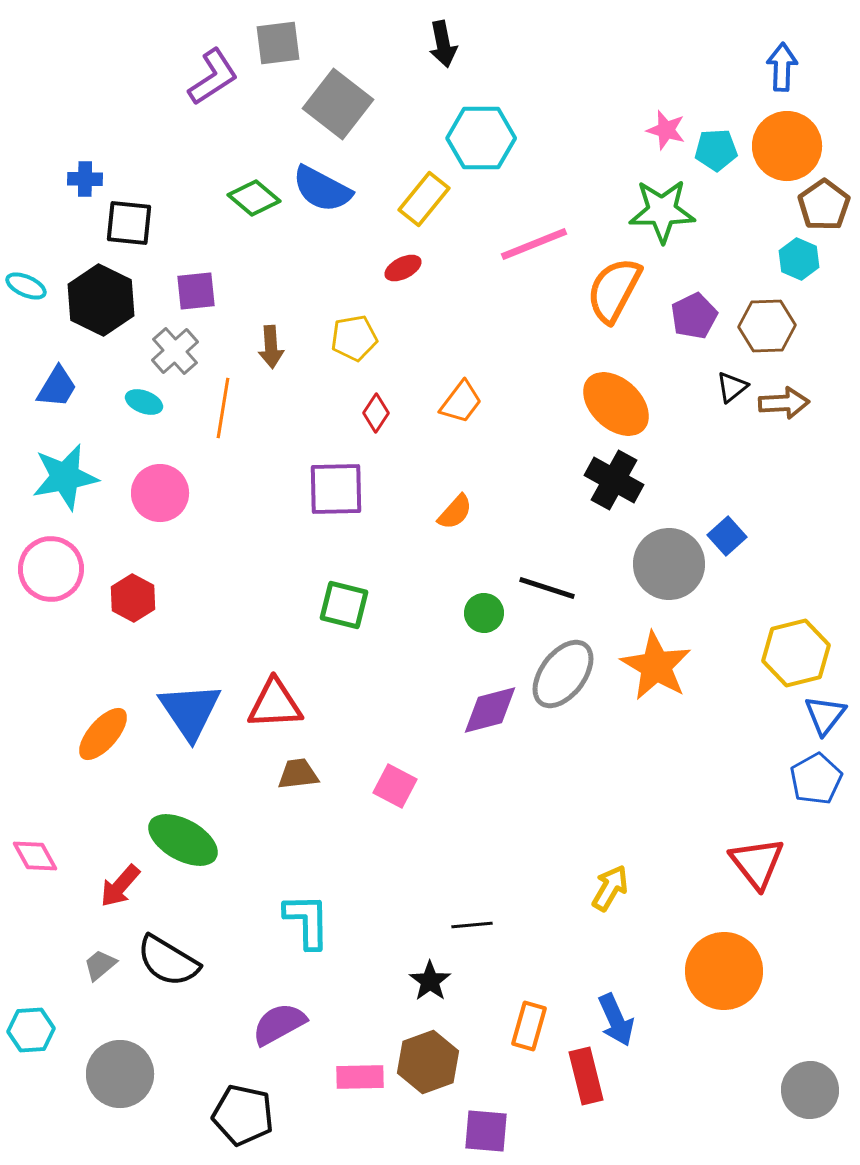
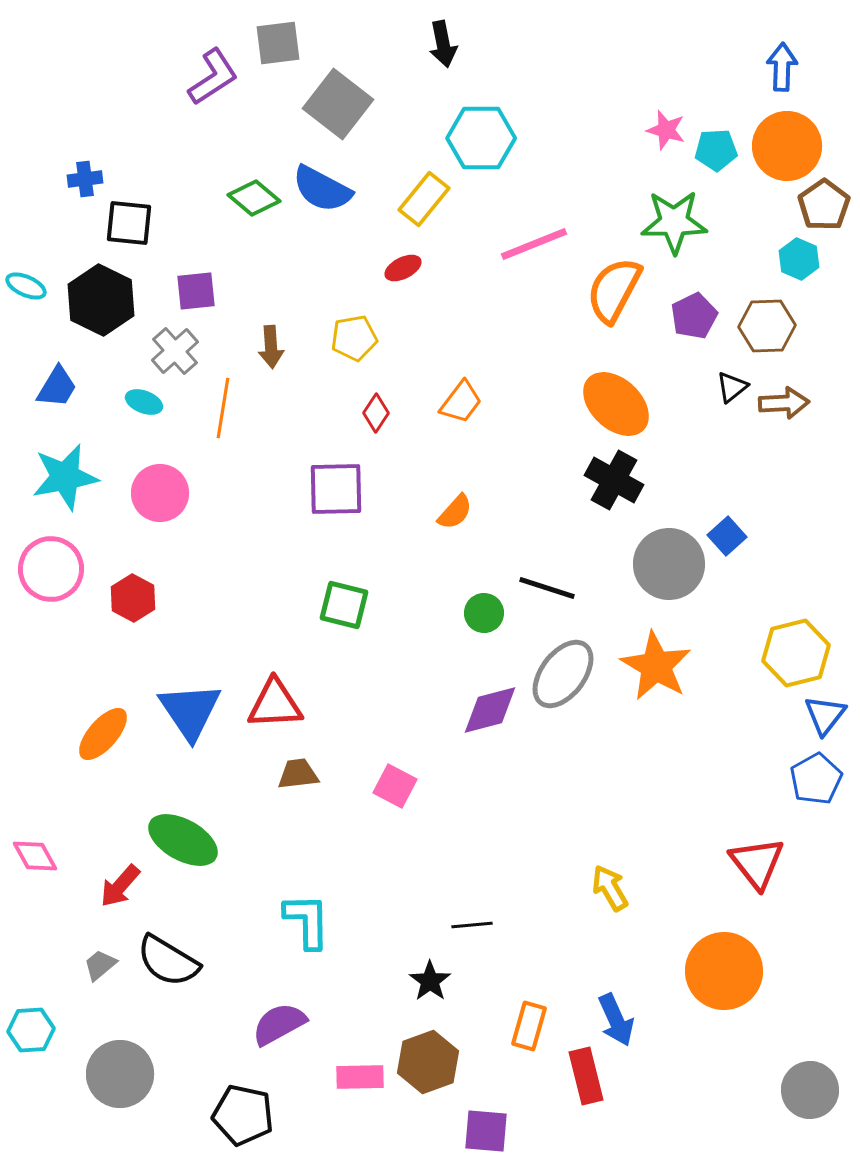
blue cross at (85, 179): rotated 8 degrees counterclockwise
green star at (662, 211): moved 12 px right, 11 px down
yellow arrow at (610, 888): rotated 60 degrees counterclockwise
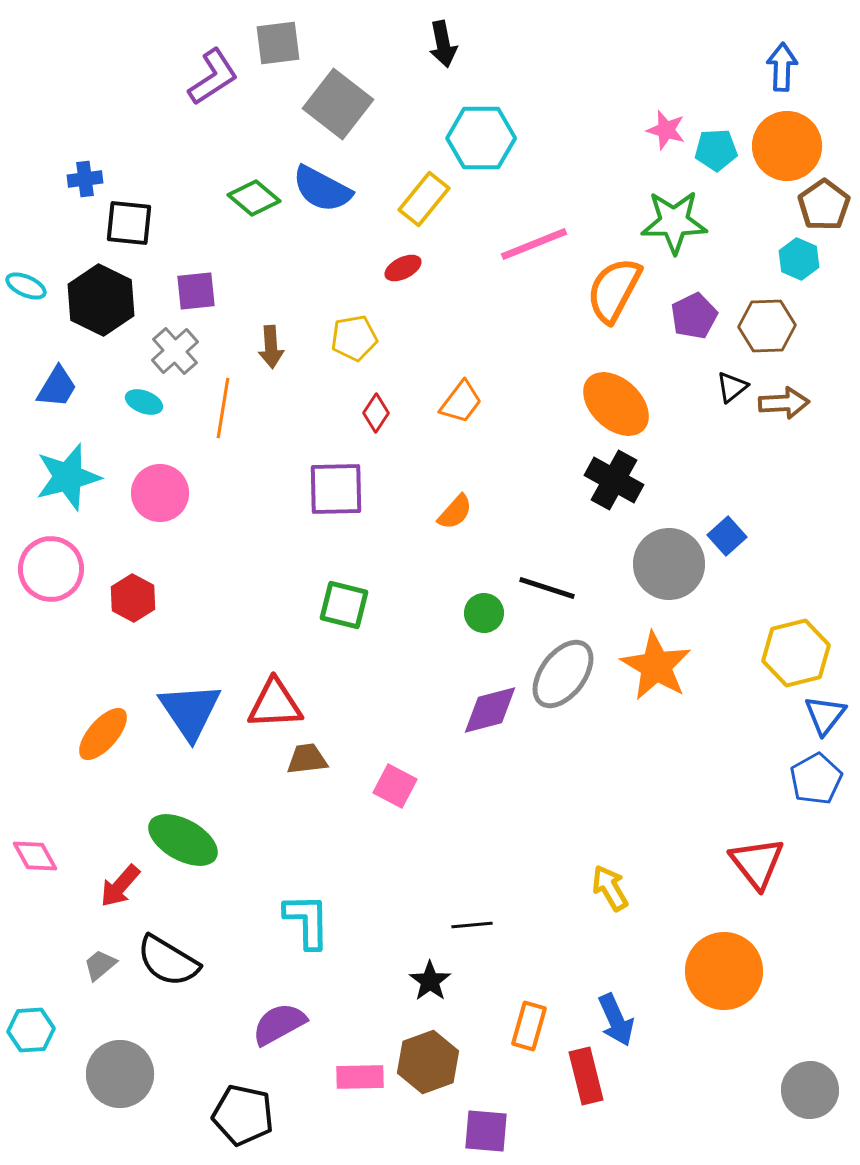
cyan star at (65, 477): moved 3 px right; rotated 4 degrees counterclockwise
brown trapezoid at (298, 774): moved 9 px right, 15 px up
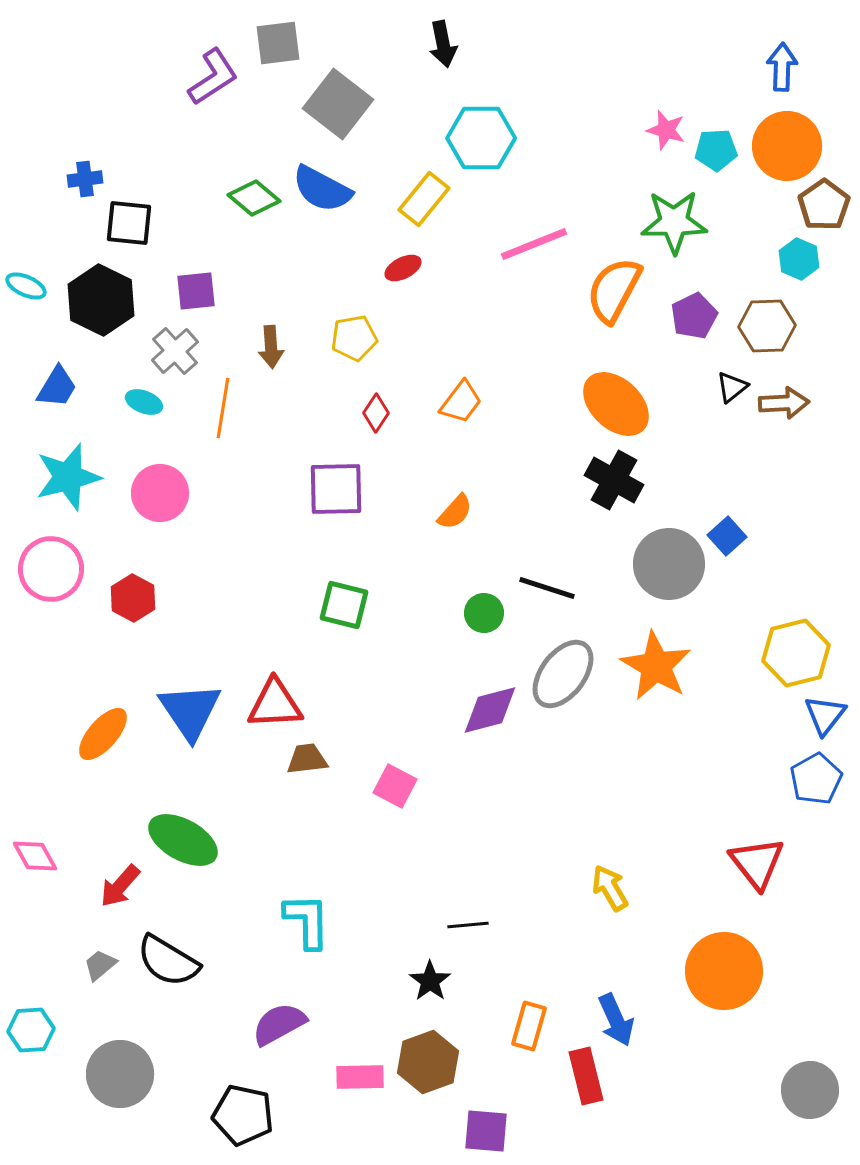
black line at (472, 925): moved 4 px left
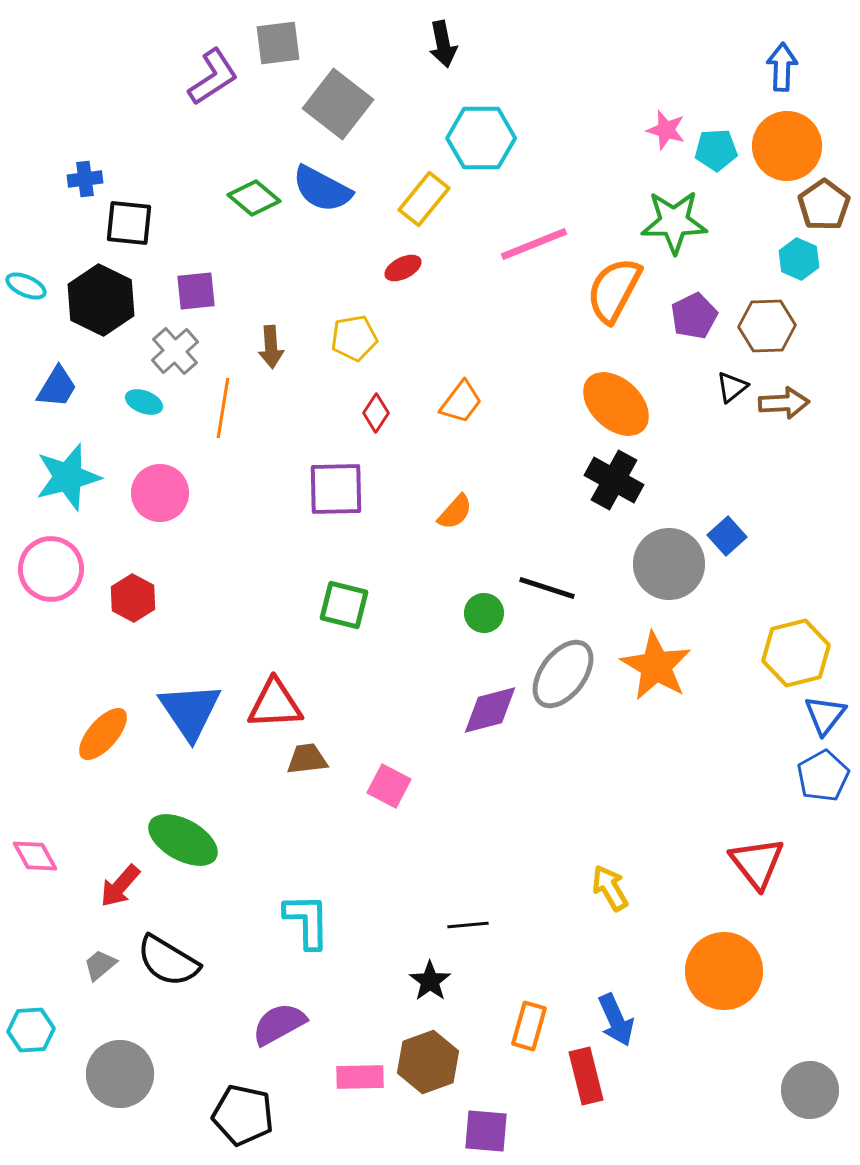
blue pentagon at (816, 779): moved 7 px right, 3 px up
pink square at (395, 786): moved 6 px left
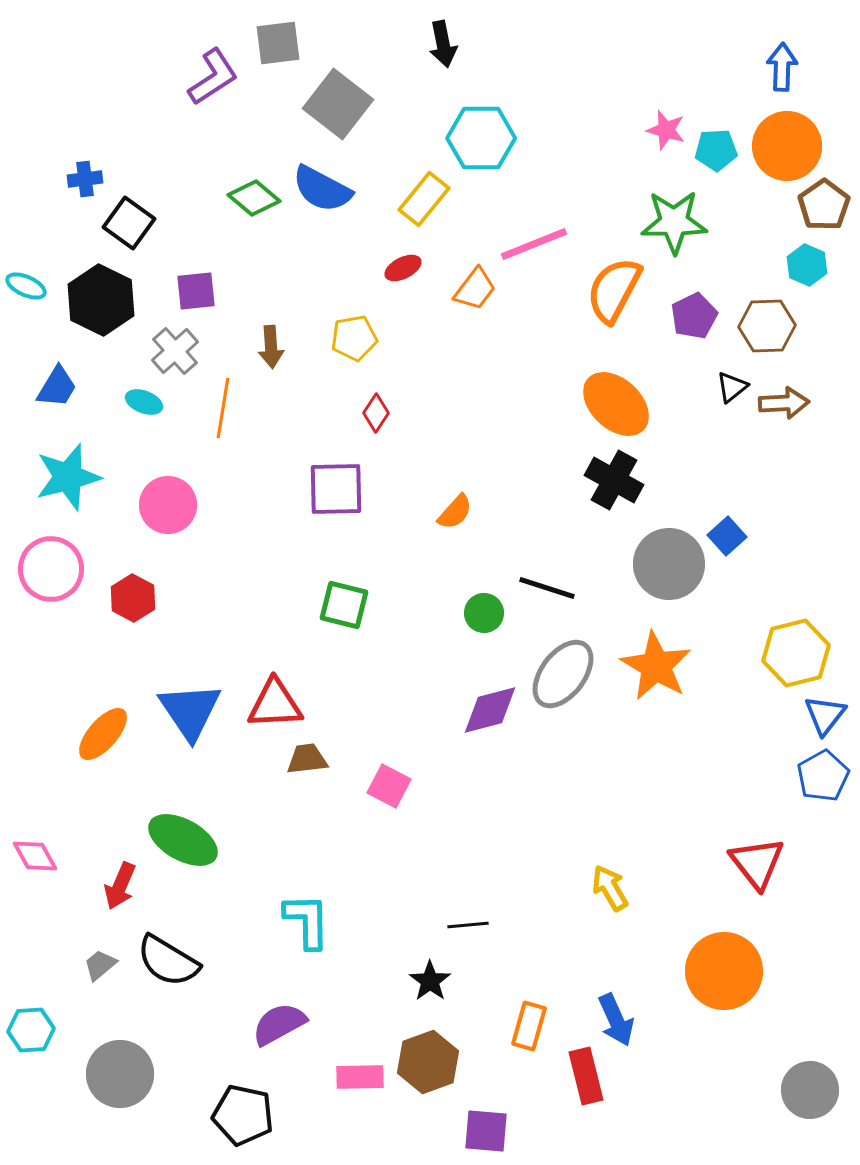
black square at (129, 223): rotated 30 degrees clockwise
cyan hexagon at (799, 259): moved 8 px right, 6 px down
orange trapezoid at (461, 402): moved 14 px right, 113 px up
pink circle at (160, 493): moved 8 px right, 12 px down
red arrow at (120, 886): rotated 18 degrees counterclockwise
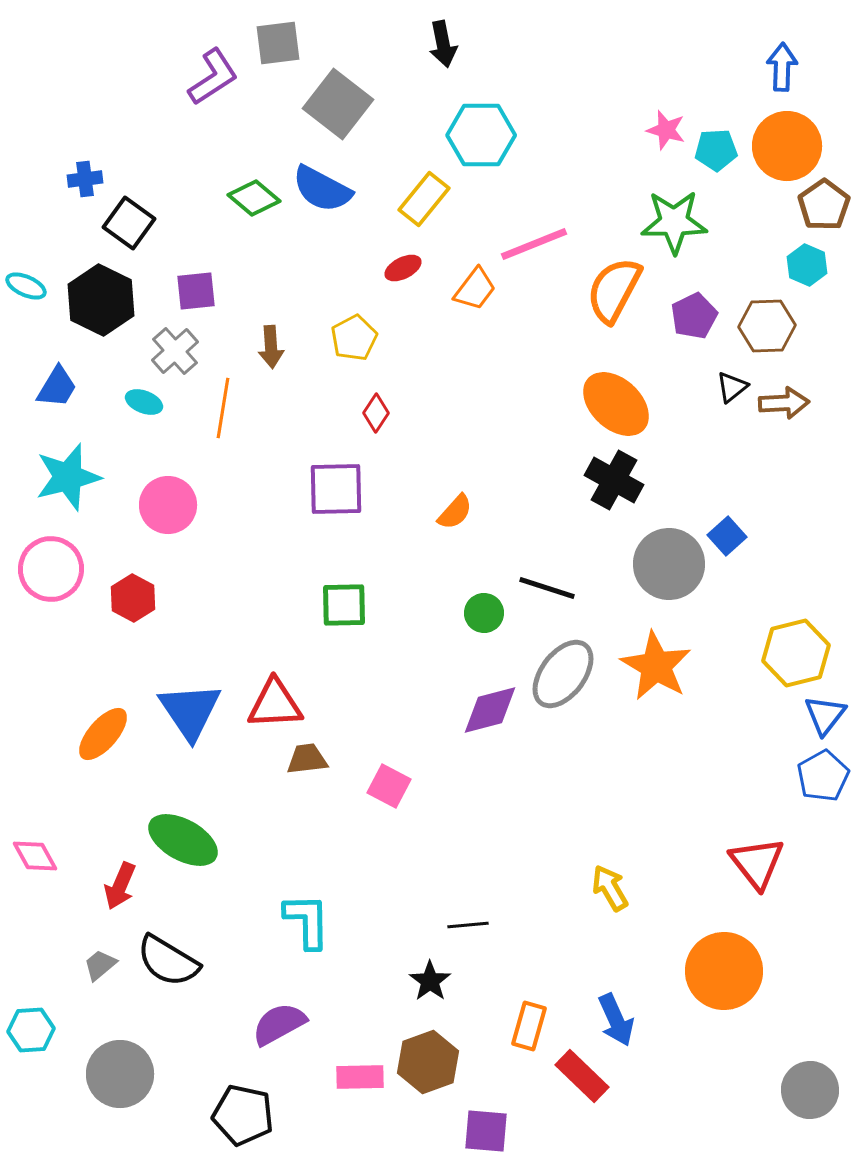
cyan hexagon at (481, 138): moved 3 px up
yellow pentagon at (354, 338): rotated 18 degrees counterclockwise
green square at (344, 605): rotated 15 degrees counterclockwise
red rectangle at (586, 1076): moved 4 px left; rotated 32 degrees counterclockwise
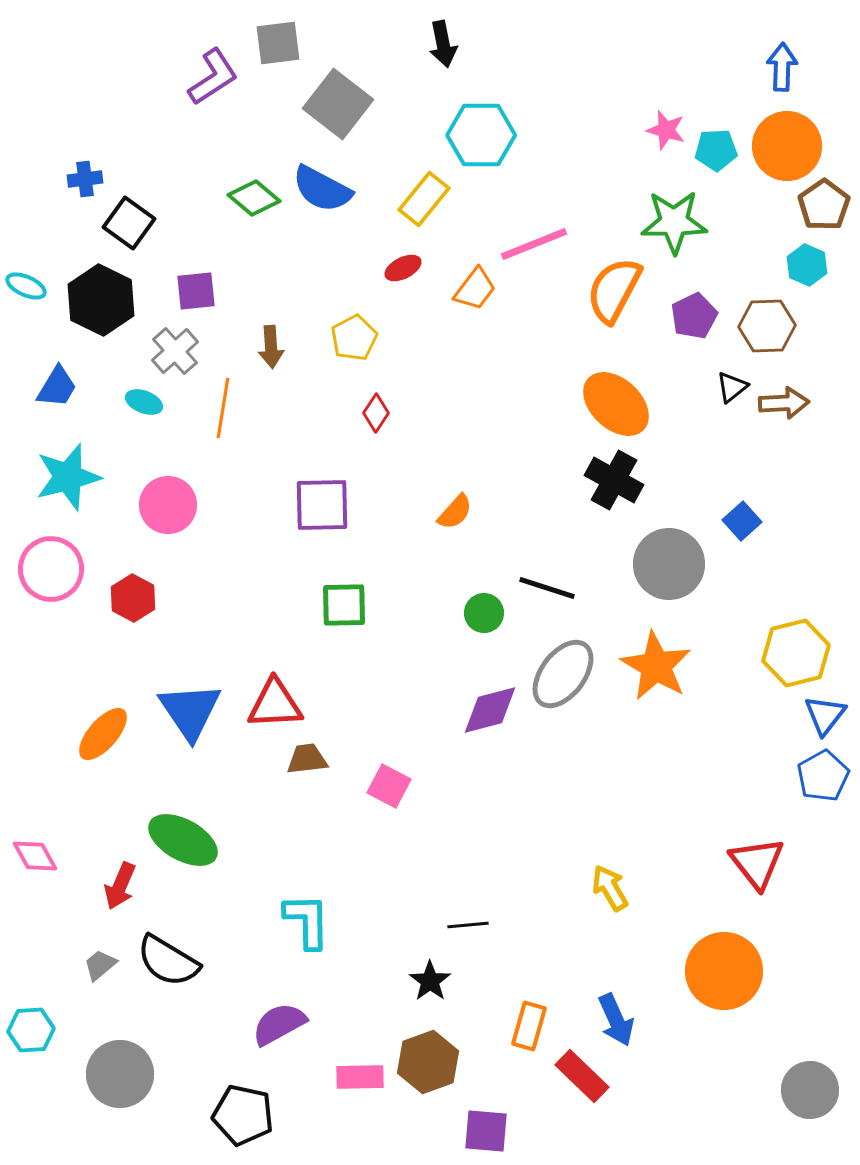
purple square at (336, 489): moved 14 px left, 16 px down
blue square at (727, 536): moved 15 px right, 15 px up
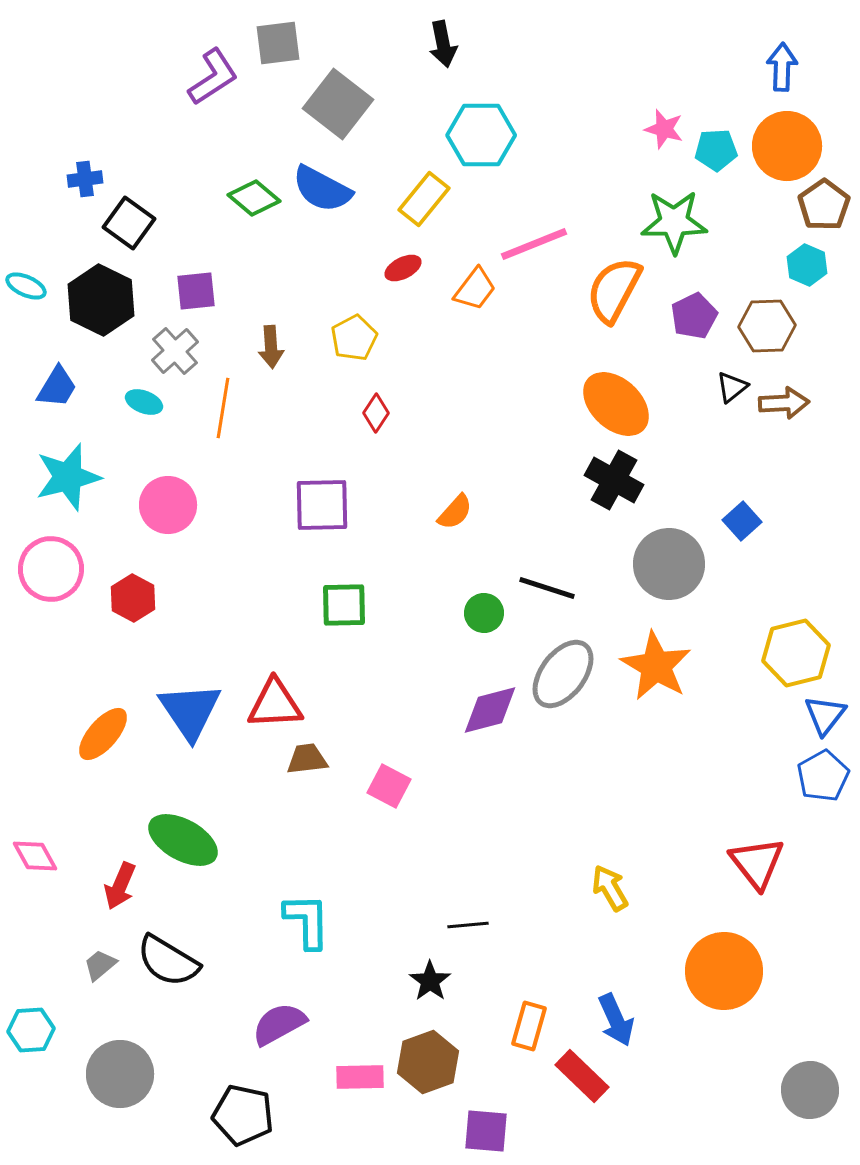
pink star at (666, 130): moved 2 px left, 1 px up
